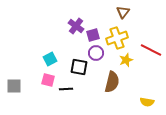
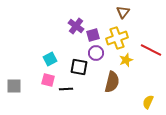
yellow semicircle: moved 1 px right; rotated 104 degrees clockwise
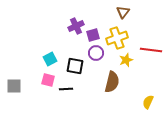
purple cross: rotated 28 degrees clockwise
red line: rotated 20 degrees counterclockwise
black square: moved 4 px left, 1 px up
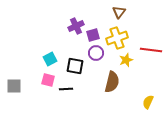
brown triangle: moved 4 px left
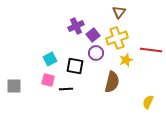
purple square: rotated 24 degrees counterclockwise
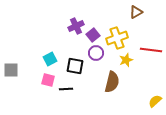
brown triangle: moved 17 px right; rotated 24 degrees clockwise
gray square: moved 3 px left, 16 px up
yellow semicircle: moved 7 px right, 1 px up; rotated 24 degrees clockwise
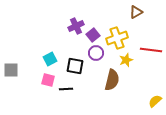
brown semicircle: moved 2 px up
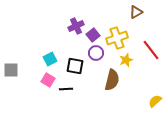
red line: rotated 45 degrees clockwise
pink square: rotated 16 degrees clockwise
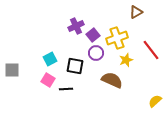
gray square: moved 1 px right
brown semicircle: rotated 80 degrees counterclockwise
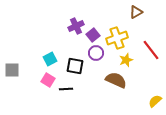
brown semicircle: moved 4 px right
